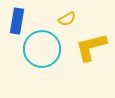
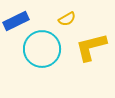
blue rectangle: moved 1 px left; rotated 55 degrees clockwise
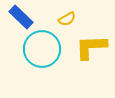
blue rectangle: moved 5 px right, 4 px up; rotated 70 degrees clockwise
yellow L-shape: rotated 12 degrees clockwise
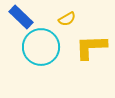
cyan circle: moved 1 px left, 2 px up
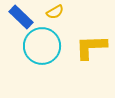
yellow semicircle: moved 12 px left, 7 px up
cyan circle: moved 1 px right, 1 px up
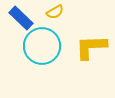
blue rectangle: moved 1 px down
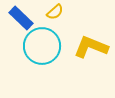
yellow semicircle: rotated 12 degrees counterclockwise
yellow L-shape: rotated 24 degrees clockwise
